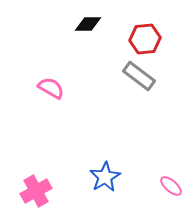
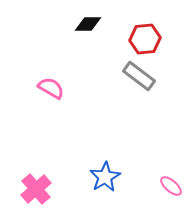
pink cross: moved 2 px up; rotated 12 degrees counterclockwise
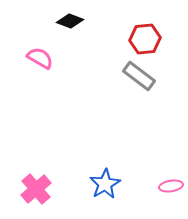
black diamond: moved 18 px left, 3 px up; rotated 20 degrees clockwise
pink semicircle: moved 11 px left, 30 px up
blue star: moved 7 px down
pink ellipse: rotated 50 degrees counterclockwise
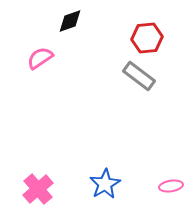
black diamond: rotated 40 degrees counterclockwise
red hexagon: moved 2 px right, 1 px up
pink semicircle: rotated 64 degrees counterclockwise
pink cross: moved 2 px right
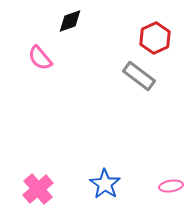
red hexagon: moved 8 px right; rotated 20 degrees counterclockwise
pink semicircle: rotated 96 degrees counterclockwise
blue star: rotated 8 degrees counterclockwise
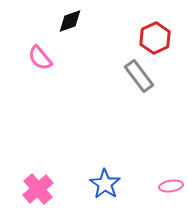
gray rectangle: rotated 16 degrees clockwise
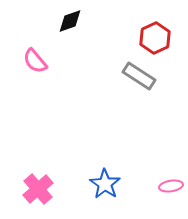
pink semicircle: moved 5 px left, 3 px down
gray rectangle: rotated 20 degrees counterclockwise
